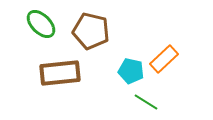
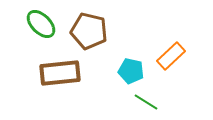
brown pentagon: moved 2 px left
orange rectangle: moved 7 px right, 3 px up
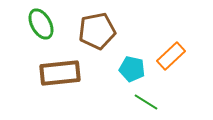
green ellipse: rotated 16 degrees clockwise
brown pentagon: moved 8 px right; rotated 24 degrees counterclockwise
cyan pentagon: moved 1 px right, 2 px up
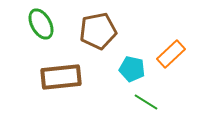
brown pentagon: moved 1 px right
orange rectangle: moved 2 px up
brown rectangle: moved 1 px right, 4 px down
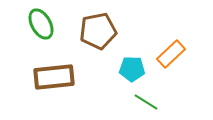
cyan pentagon: rotated 10 degrees counterclockwise
brown rectangle: moved 7 px left
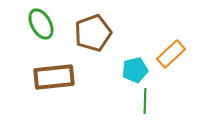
brown pentagon: moved 5 px left, 2 px down; rotated 9 degrees counterclockwise
cyan pentagon: moved 3 px right, 1 px down; rotated 15 degrees counterclockwise
green line: moved 1 px left, 1 px up; rotated 60 degrees clockwise
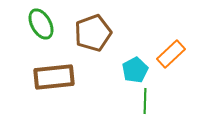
cyan pentagon: rotated 15 degrees counterclockwise
